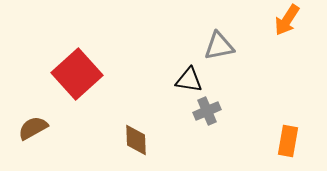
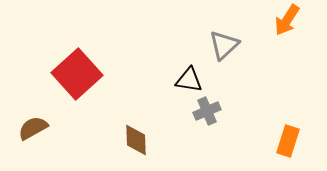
gray triangle: moved 5 px right, 1 px up; rotated 32 degrees counterclockwise
orange rectangle: rotated 8 degrees clockwise
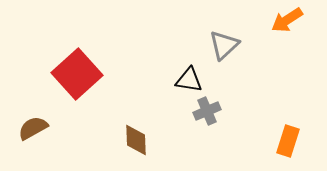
orange arrow: rotated 24 degrees clockwise
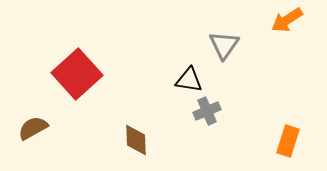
gray triangle: rotated 12 degrees counterclockwise
